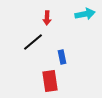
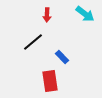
cyan arrow: rotated 48 degrees clockwise
red arrow: moved 3 px up
blue rectangle: rotated 32 degrees counterclockwise
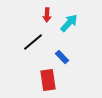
cyan arrow: moved 16 px left, 9 px down; rotated 84 degrees counterclockwise
red rectangle: moved 2 px left, 1 px up
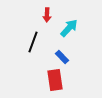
cyan arrow: moved 5 px down
black line: rotated 30 degrees counterclockwise
red rectangle: moved 7 px right
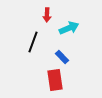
cyan arrow: rotated 24 degrees clockwise
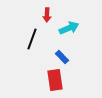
black line: moved 1 px left, 3 px up
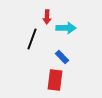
red arrow: moved 2 px down
cyan arrow: moved 3 px left; rotated 24 degrees clockwise
red rectangle: rotated 15 degrees clockwise
